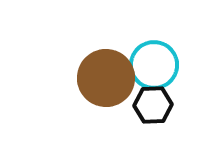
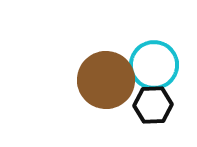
brown circle: moved 2 px down
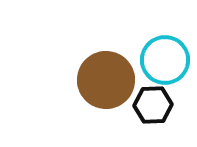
cyan circle: moved 11 px right, 5 px up
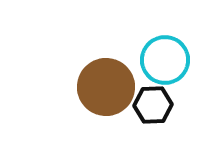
brown circle: moved 7 px down
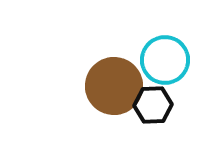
brown circle: moved 8 px right, 1 px up
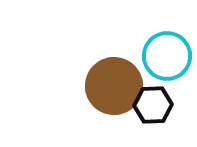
cyan circle: moved 2 px right, 4 px up
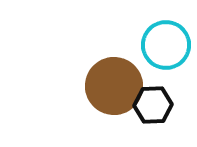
cyan circle: moved 1 px left, 11 px up
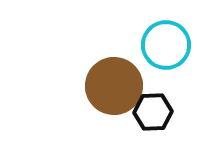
black hexagon: moved 7 px down
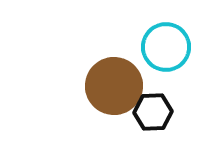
cyan circle: moved 2 px down
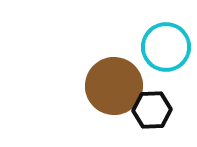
black hexagon: moved 1 px left, 2 px up
